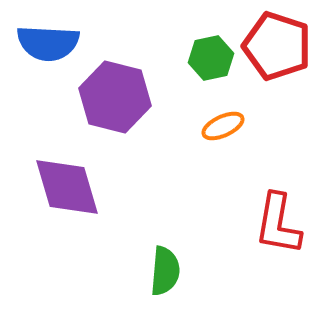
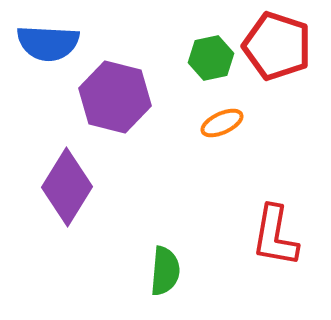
orange ellipse: moved 1 px left, 3 px up
purple diamond: rotated 48 degrees clockwise
red L-shape: moved 3 px left, 12 px down
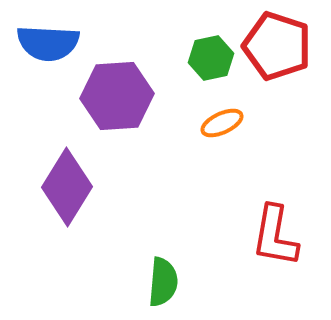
purple hexagon: moved 2 px right, 1 px up; rotated 18 degrees counterclockwise
green semicircle: moved 2 px left, 11 px down
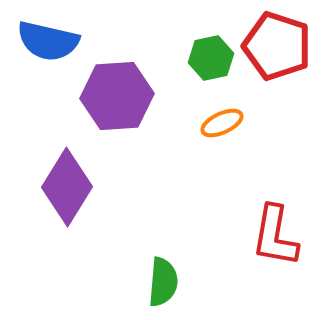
blue semicircle: moved 2 px up; rotated 10 degrees clockwise
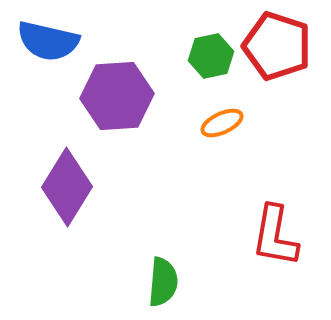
green hexagon: moved 2 px up
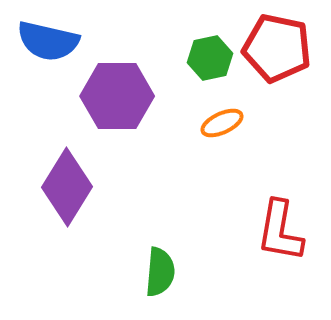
red pentagon: moved 2 px down; rotated 6 degrees counterclockwise
green hexagon: moved 1 px left, 2 px down
purple hexagon: rotated 4 degrees clockwise
red L-shape: moved 5 px right, 5 px up
green semicircle: moved 3 px left, 10 px up
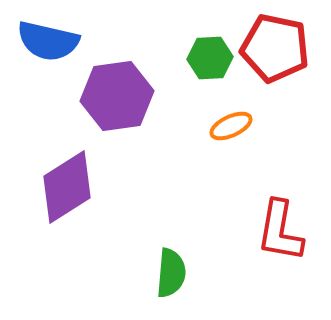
red pentagon: moved 2 px left
green hexagon: rotated 9 degrees clockwise
purple hexagon: rotated 8 degrees counterclockwise
orange ellipse: moved 9 px right, 3 px down
purple diamond: rotated 26 degrees clockwise
green semicircle: moved 11 px right, 1 px down
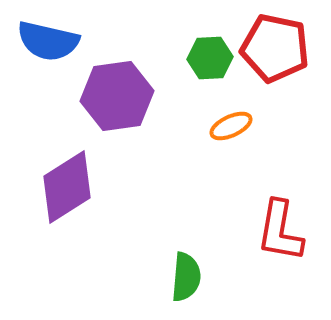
green semicircle: moved 15 px right, 4 px down
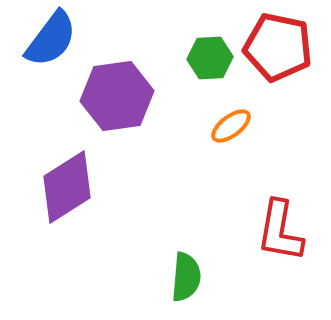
blue semicircle: moved 3 px right, 2 px up; rotated 66 degrees counterclockwise
red pentagon: moved 3 px right, 1 px up
orange ellipse: rotated 12 degrees counterclockwise
